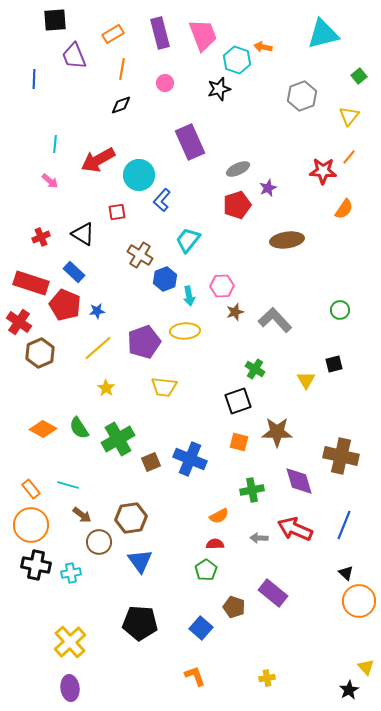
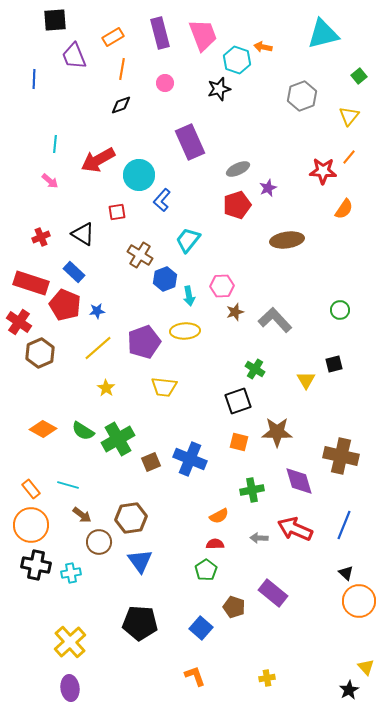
orange rectangle at (113, 34): moved 3 px down
green semicircle at (79, 428): moved 4 px right, 3 px down; rotated 25 degrees counterclockwise
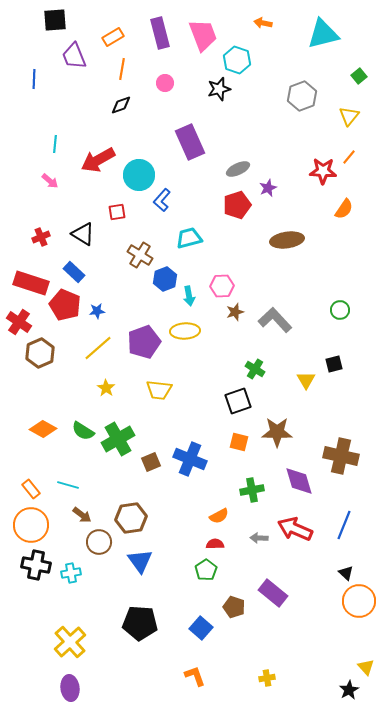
orange arrow at (263, 47): moved 24 px up
cyan trapezoid at (188, 240): moved 1 px right, 2 px up; rotated 36 degrees clockwise
yellow trapezoid at (164, 387): moved 5 px left, 3 px down
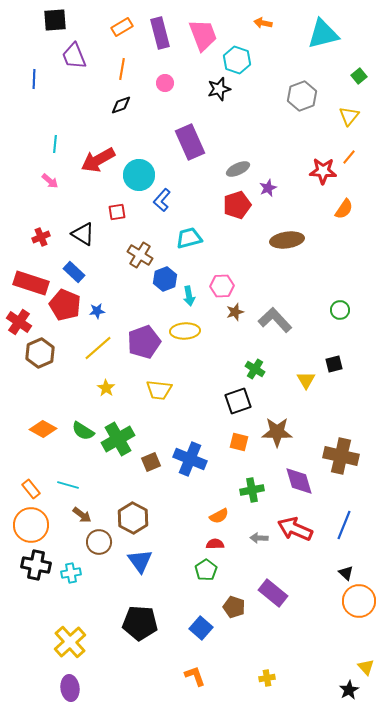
orange rectangle at (113, 37): moved 9 px right, 10 px up
brown hexagon at (131, 518): moved 2 px right; rotated 24 degrees counterclockwise
